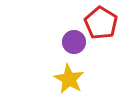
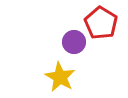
yellow star: moved 9 px left, 2 px up
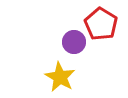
red pentagon: moved 1 px down
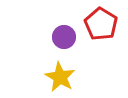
purple circle: moved 10 px left, 5 px up
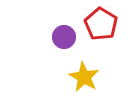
yellow star: moved 24 px right
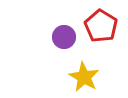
red pentagon: moved 2 px down
